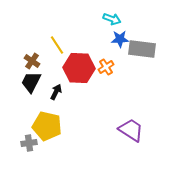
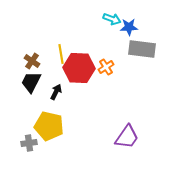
blue star: moved 9 px right, 12 px up
yellow line: moved 4 px right, 9 px down; rotated 24 degrees clockwise
yellow pentagon: moved 2 px right
purple trapezoid: moved 4 px left, 7 px down; rotated 92 degrees clockwise
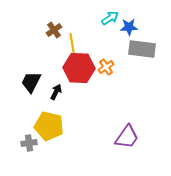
cyan arrow: moved 2 px left, 1 px up; rotated 54 degrees counterclockwise
yellow line: moved 11 px right, 11 px up
brown cross: moved 22 px right, 31 px up; rotated 21 degrees clockwise
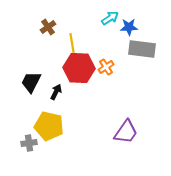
brown cross: moved 6 px left, 3 px up
purple trapezoid: moved 1 px left, 5 px up
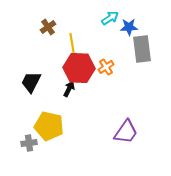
gray rectangle: rotated 76 degrees clockwise
black arrow: moved 13 px right, 3 px up
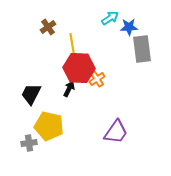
orange cross: moved 9 px left, 12 px down
black trapezoid: moved 12 px down
purple trapezoid: moved 10 px left
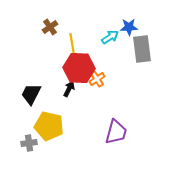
cyan arrow: moved 19 px down
brown cross: moved 2 px right
purple trapezoid: rotated 20 degrees counterclockwise
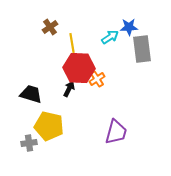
black trapezoid: rotated 80 degrees clockwise
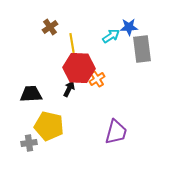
cyan arrow: moved 1 px right, 1 px up
black trapezoid: rotated 20 degrees counterclockwise
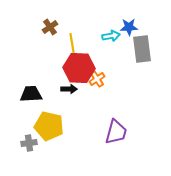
cyan arrow: rotated 24 degrees clockwise
black arrow: rotated 63 degrees clockwise
